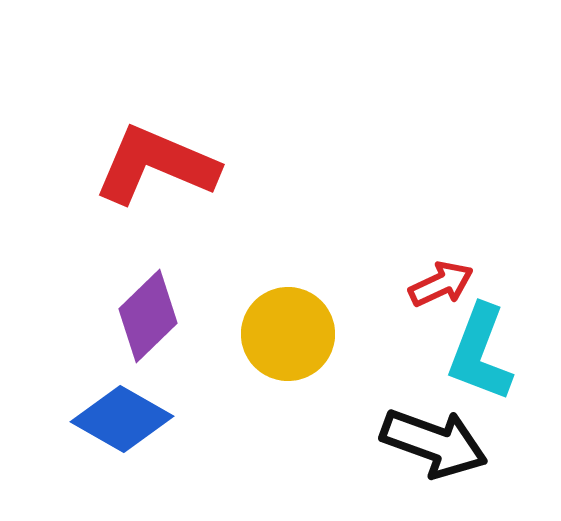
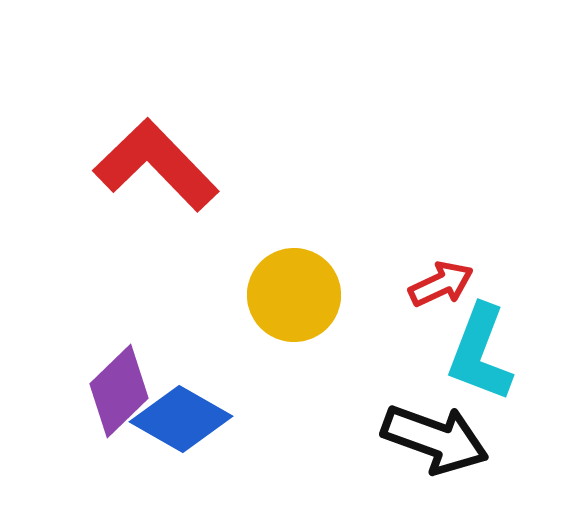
red L-shape: rotated 23 degrees clockwise
purple diamond: moved 29 px left, 75 px down
yellow circle: moved 6 px right, 39 px up
blue diamond: moved 59 px right
black arrow: moved 1 px right, 4 px up
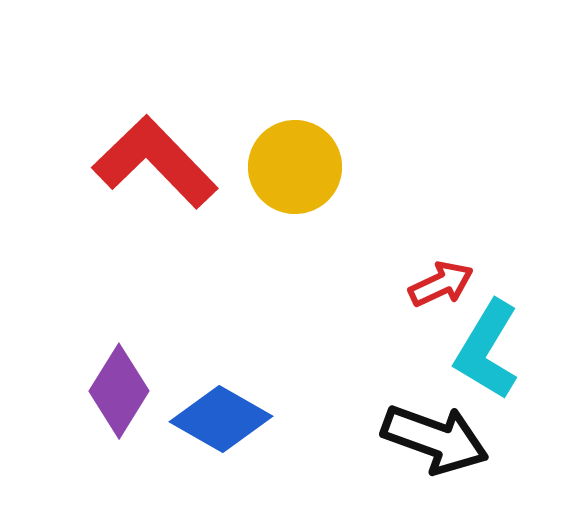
red L-shape: moved 1 px left, 3 px up
yellow circle: moved 1 px right, 128 px up
cyan L-shape: moved 7 px right, 3 px up; rotated 10 degrees clockwise
purple diamond: rotated 14 degrees counterclockwise
blue diamond: moved 40 px right
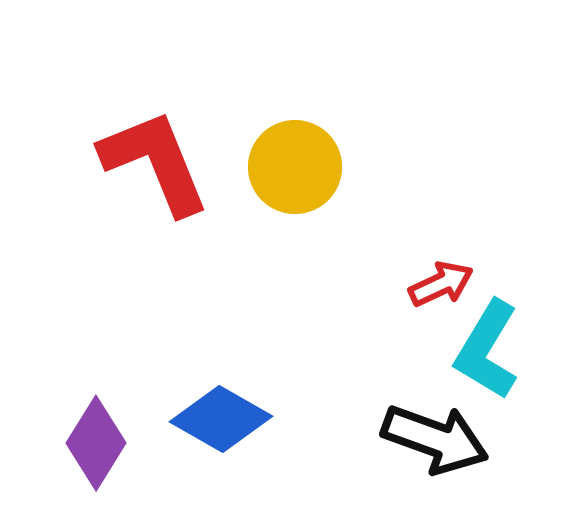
red L-shape: rotated 22 degrees clockwise
purple diamond: moved 23 px left, 52 px down
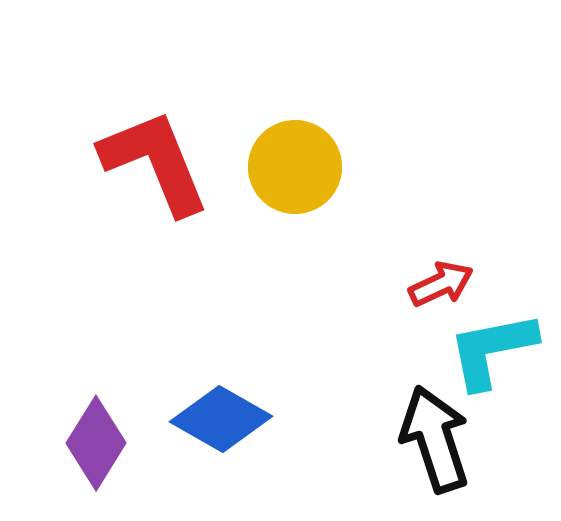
cyan L-shape: moved 5 px right; rotated 48 degrees clockwise
black arrow: rotated 128 degrees counterclockwise
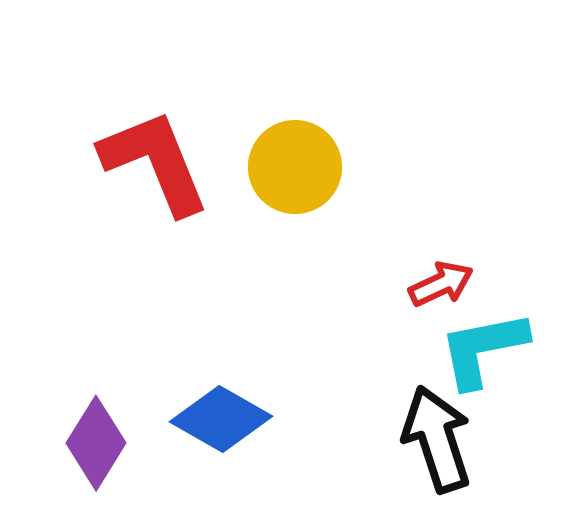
cyan L-shape: moved 9 px left, 1 px up
black arrow: moved 2 px right
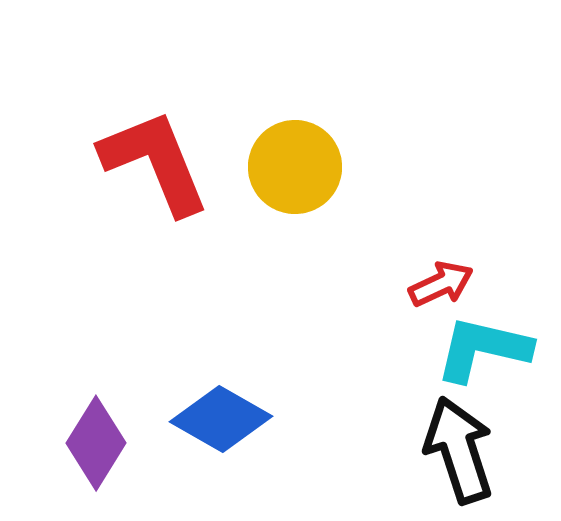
cyan L-shape: rotated 24 degrees clockwise
black arrow: moved 22 px right, 11 px down
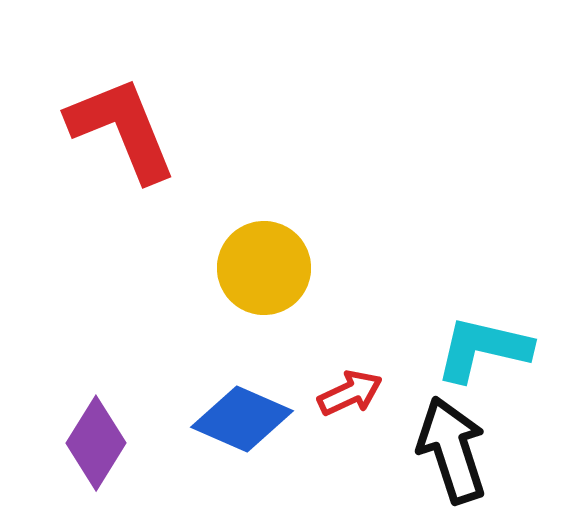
red L-shape: moved 33 px left, 33 px up
yellow circle: moved 31 px left, 101 px down
red arrow: moved 91 px left, 109 px down
blue diamond: moved 21 px right; rotated 6 degrees counterclockwise
black arrow: moved 7 px left
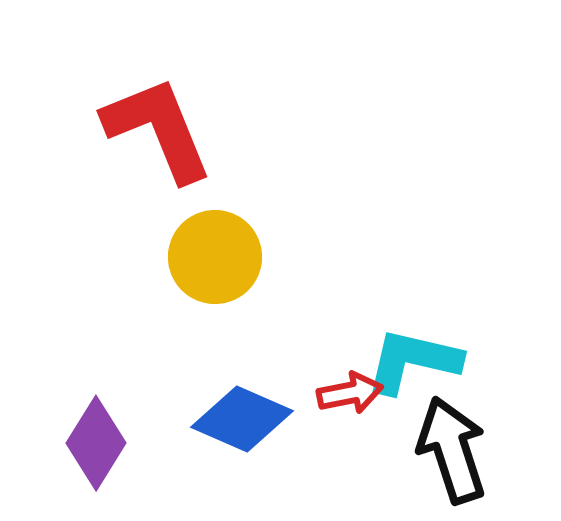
red L-shape: moved 36 px right
yellow circle: moved 49 px left, 11 px up
cyan L-shape: moved 70 px left, 12 px down
red arrow: rotated 14 degrees clockwise
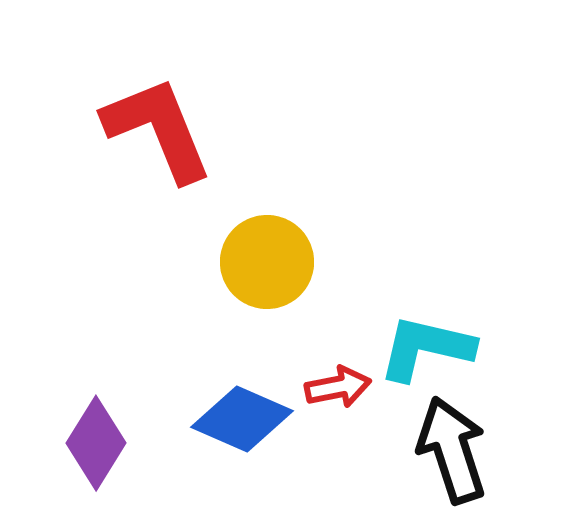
yellow circle: moved 52 px right, 5 px down
cyan L-shape: moved 13 px right, 13 px up
red arrow: moved 12 px left, 6 px up
